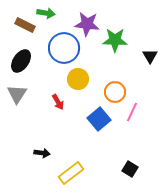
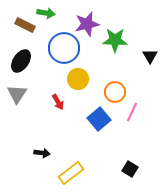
purple star: rotated 20 degrees counterclockwise
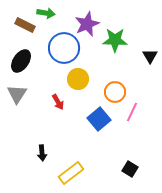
purple star: rotated 10 degrees counterclockwise
black arrow: rotated 77 degrees clockwise
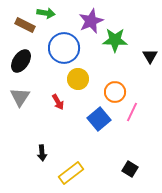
purple star: moved 4 px right, 3 px up
gray triangle: moved 3 px right, 3 px down
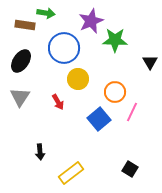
brown rectangle: rotated 18 degrees counterclockwise
black triangle: moved 6 px down
black arrow: moved 2 px left, 1 px up
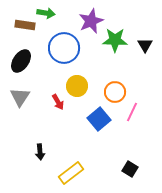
black triangle: moved 5 px left, 17 px up
yellow circle: moved 1 px left, 7 px down
